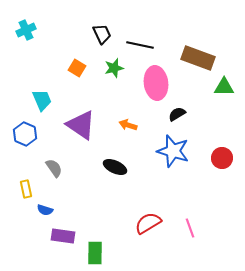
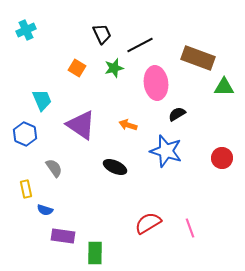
black line: rotated 40 degrees counterclockwise
blue star: moved 7 px left
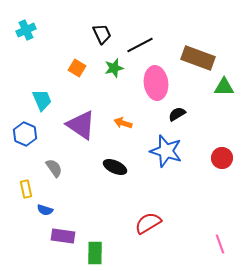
orange arrow: moved 5 px left, 2 px up
pink line: moved 30 px right, 16 px down
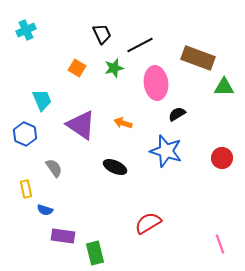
green rectangle: rotated 15 degrees counterclockwise
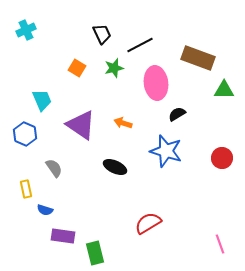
green triangle: moved 3 px down
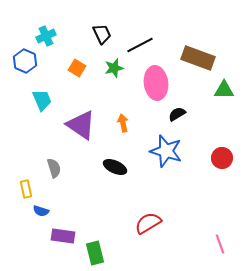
cyan cross: moved 20 px right, 6 px down
orange arrow: rotated 60 degrees clockwise
blue hexagon: moved 73 px up
gray semicircle: rotated 18 degrees clockwise
blue semicircle: moved 4 px left, 1 px down
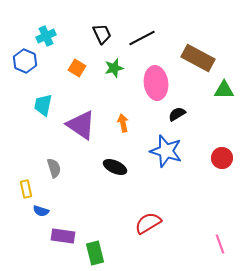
black line: moved 2 px right, 7 px up
brown rectangle: rotated 8 degrees clockwise
cyan trapezoid: moved 1 px right, 5 px down; rotated 145 degrees counterclockwise
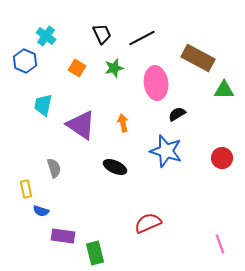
cyan cross: rotated 30 degrees counterclockwise
red semicircle: rotated 8 degrees clockwise
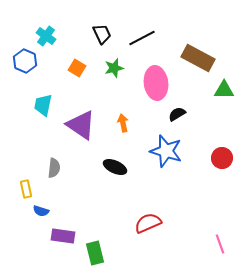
gray semicircle: rotated 24 degrees clockwise
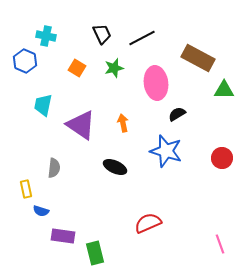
cyan cross: rotated 24 degrees counterclockwise
